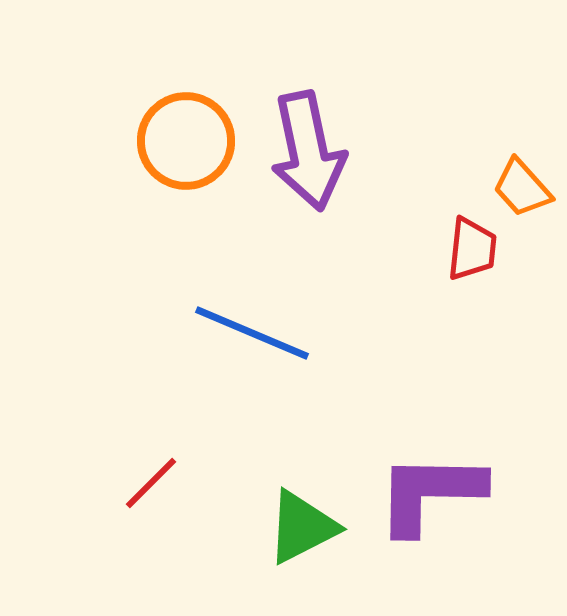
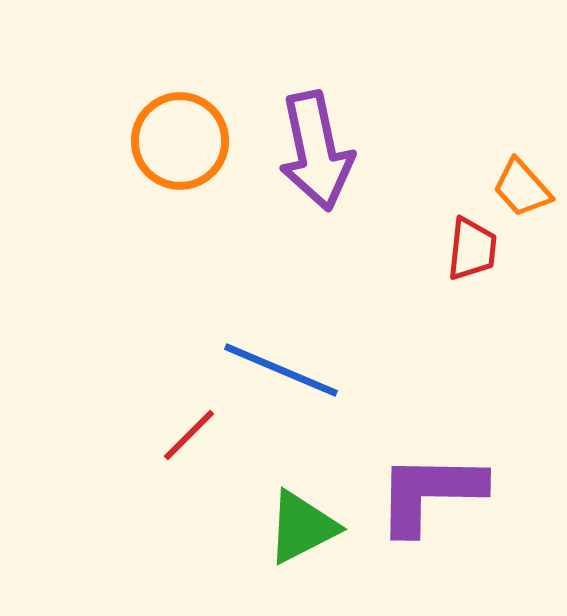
orange circle: moved 6 px left
purple arrow: moved 8 px right
blue line: moved 29 px right, 37 px down
red line: moved 38 px right, 48 px up
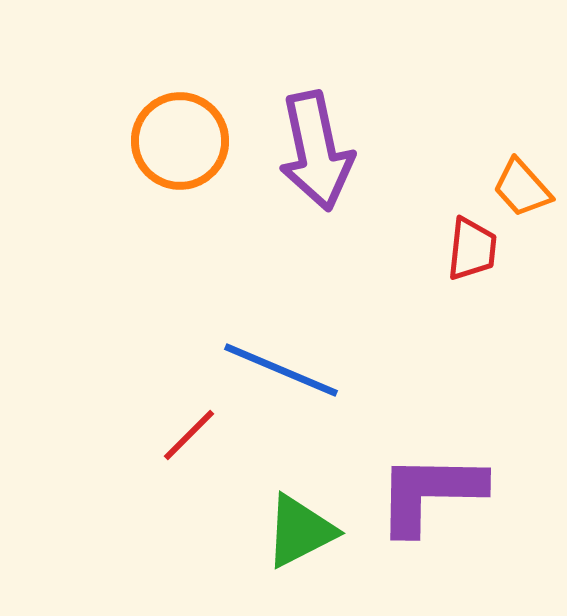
green triangle: moved 2 px left, 4 px down
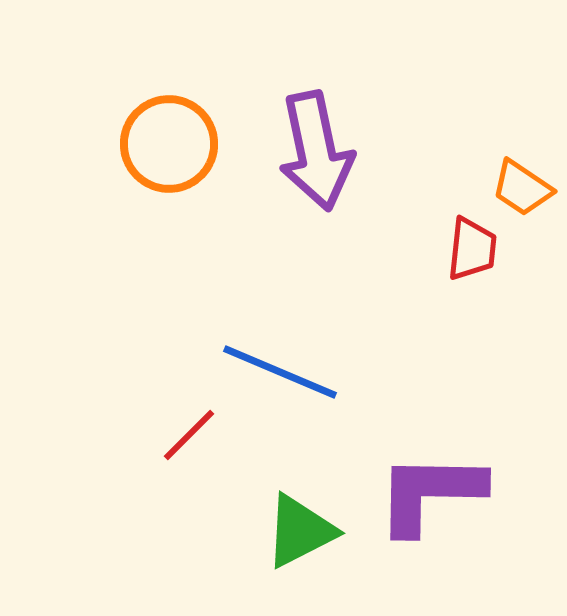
orange circle: moved 11 px left, 3 px down
orange trapezoid: rotated 14 degrees counterclockwise
blue line: moved 1 px left, 2 px down
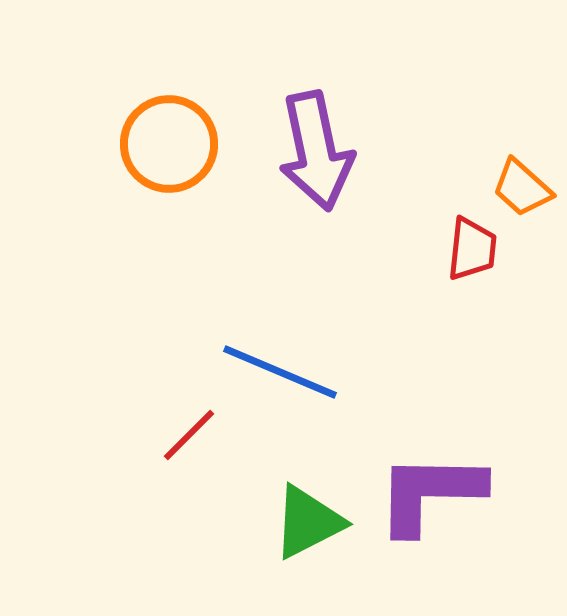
orange trapezoid: rotated 8 degrees clockwise
green triangle: moved 8 px right, 9 px up
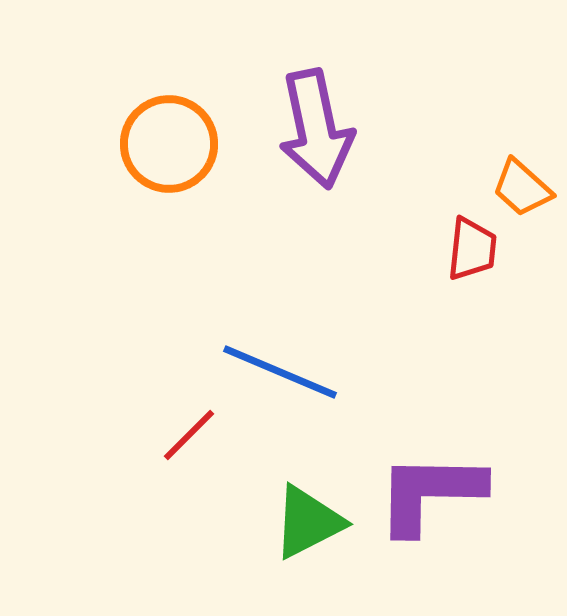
purple arrow: moved 22 px up
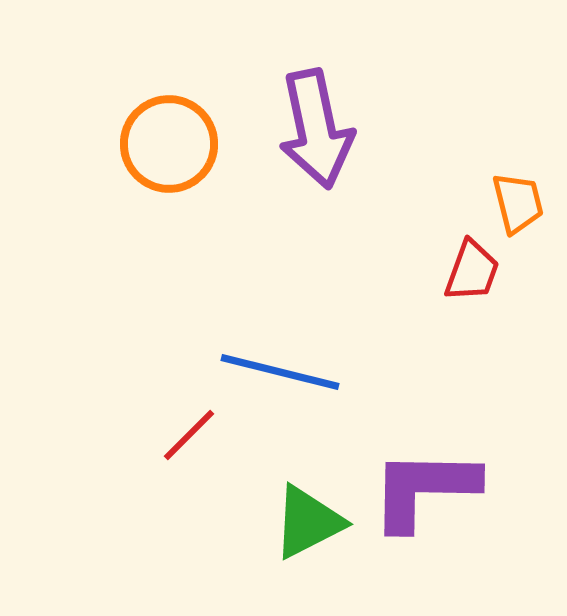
orange trapezoid: moved 4 px left, 15 px down; rotated 146 degrees counterclockwise
red trapezoid: moved 22 px down; rotated 14 degrees clockwise
blue line: rotated 9 degrees counterclockwise
purple L-shape: moved 6 px left, 4 px up
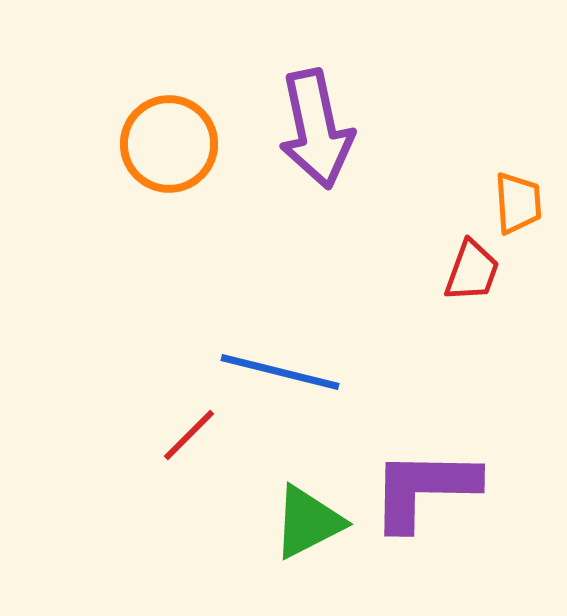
orange trapezoid: rotated 10 degrees clockwise
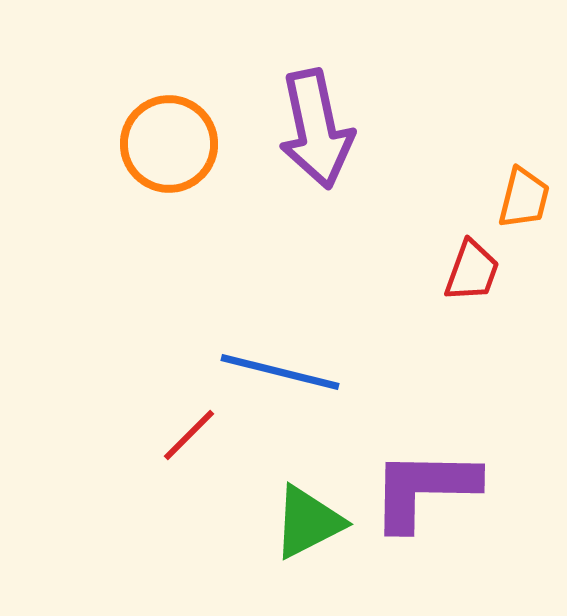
orange trapezoid: moved 6 px right, 5 px up; rotated 18 degrees clockwise
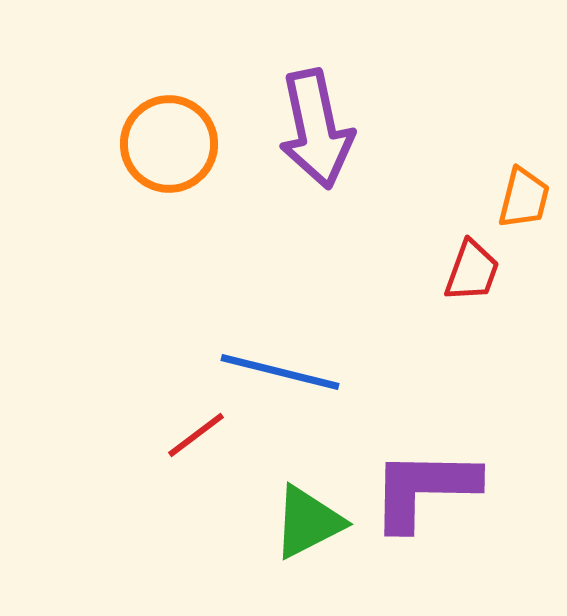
red line: moved 7 px right; rotated 8 degrees clockwise
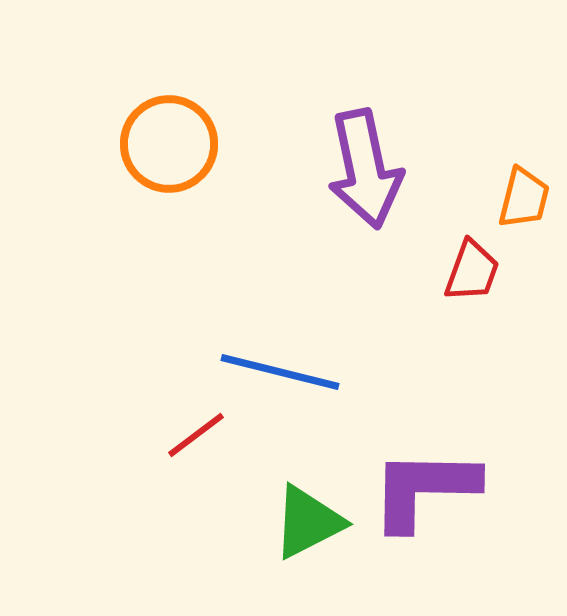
purple arrow: moved 49 px right, 40 px down
